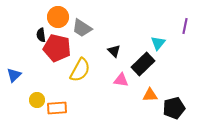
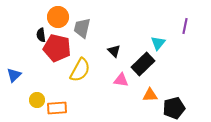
gray trapezoid: rotated 70 degrees clockwise
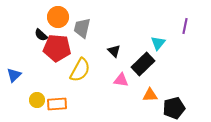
black semicircle: rotated 40 degrees counterclockwise
red pentagon: rotated 8 degrees counterclockwise
orange rectangle: moved 4 px up
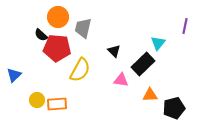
gray trapezoid: moved 1 px right
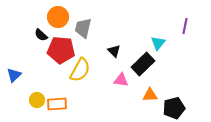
red pentagon: moved 4 px right, 2 px down
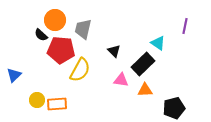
orange circle: moved 3 px left, 3 px down
gray trapezoid: moved 1 px down
cyan triangle: rotated 35 degrees counterclockwise
orange triangle: moved 5 px left, 5 px up
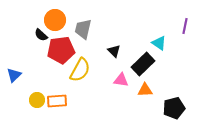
cyan triangle: moved 1 px right
red pentagon: rotated 12 degrees counterclockwise
orange rectangle: moved 3 px up
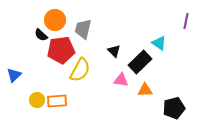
purple line: moved 1 px right, 5 px up
black rectangle: moved 3 px left, 2 px up
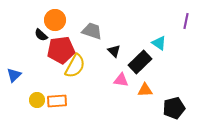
gray trapezoid: moved 9 px right, 2 px down; rotated 95 degrees clockwise
yellow semicircle: moved 5 px left, 4 px up
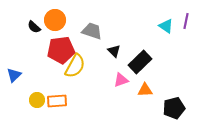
black semicircle: moved 7 px left, 8 px up
cyan triangle: moved 7 px right, 17 px up
pink triangle: rotated 28 degrees counterclockwise
